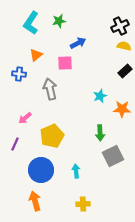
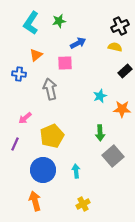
yellow semicircle: moved 9 px left, 1 px down
gray square: rotated 15 degrees counterclockwise
blue circle: moved 2 px right
yellow cross: rotated 24 degrees counterclockwise
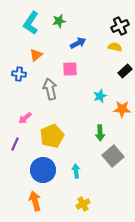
pink square: moved 5 px right, 6 px down
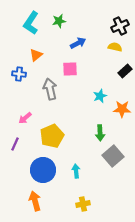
yellow cross: rotated 16 degrees clockwise
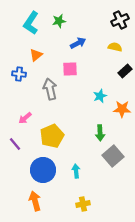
black cross: moved 6 px up
purple line: rotated 64 degrees counterclockwise
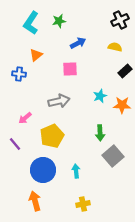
gray arrow: moved 9 px right, 12 px down; rotated 90 degrees clockwise
orange star: moved 4 px up
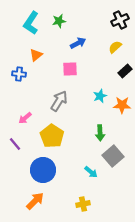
yellow semicircle: rotated 56 degrees counterclockwise
gray arrow: rotated 45 degrees counterclockwise
yellow pentagon: rotated 15 degrees counterclockwise
cyan arrow: moved 15 px right, 1 px down; rotated 136 degrees clockwise
orange arrow: rotated 60 degrees clockwise
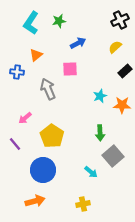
blue cross: moved 2 px left, 2 px up
gray arrow: moved 11 px left, 12 px up; rotated 55 degrees counterclockwise
orange arrow: rotated 30 degrees clockwise
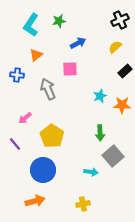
cyan L-shape: moved 2 px down
blue cross: moved 3 px down
cyan arrow: rotated 32 degrees counterclockwise
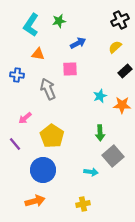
orange triangle: moved 2 px right, 1 px up; rotated 48 degrees clockwise
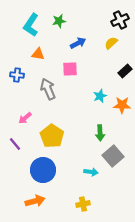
yellow semicircle: moved 4 px left, 4 px up
